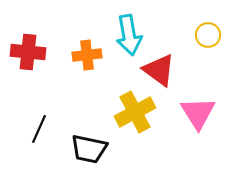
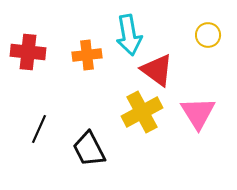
red triangle: moved 2 px left
yellow cross: moved 7 px right
black trapezoid: rotated 51 degrees clockwise
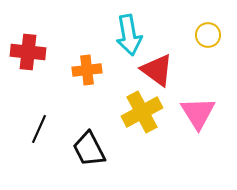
orange cross: moved 15 px down
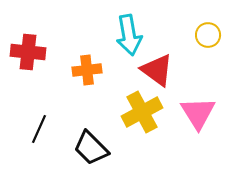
black trapezoid: moved 2 px right, 1 px up; rotated 18 degrees counterclockwise
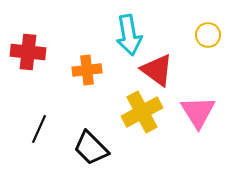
pink triangle: moved 1 px up
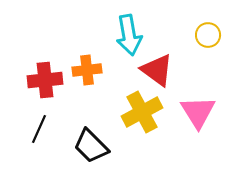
red cross: moved 17 px right, 28 px down; rotated 12 degrees counterclockwise
black trapezoid: moved 2 px up
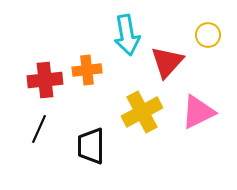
cyan arrow: moved 2 px left
red triangle: moved 10 px right, 8 px up; rotated 36 degrees clockwise
pink triangle: rotated 36 degrees clockwise
black trapezoid: rotated 45 degrees clockwise
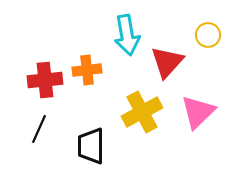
pink triangle: rotated 18 degrees counterclockwise
